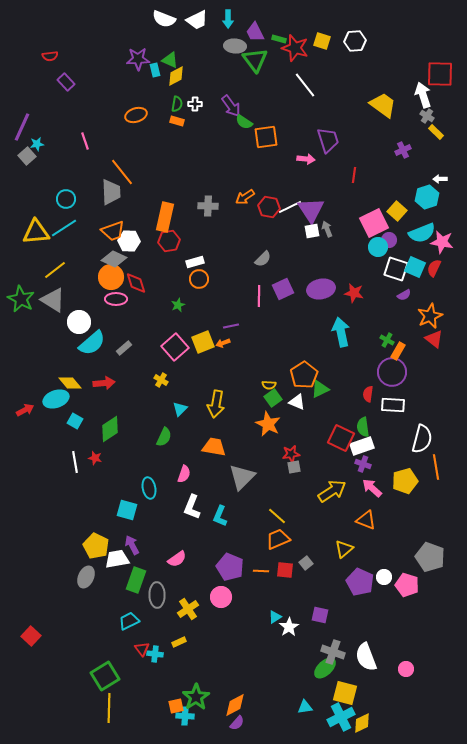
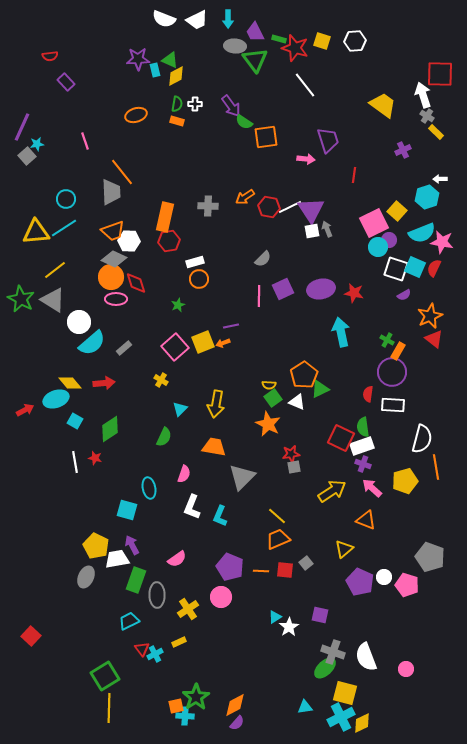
cyan cross at (155, 654): rotated 35 degrees counterclockwise
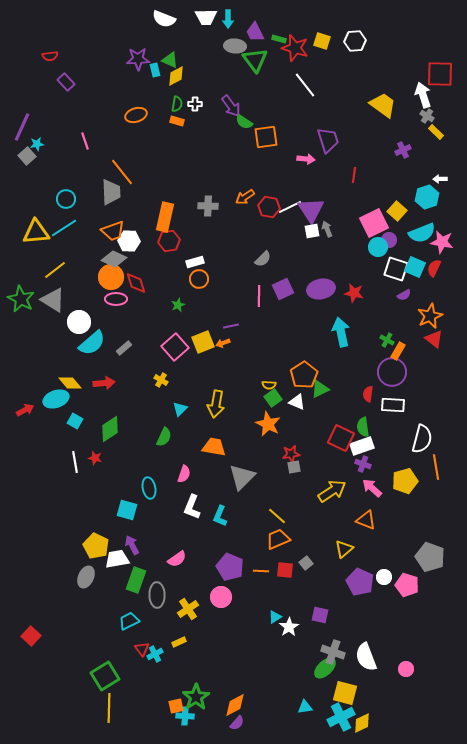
white trapezoid at (197, 20): moved 9 px right, 3 px up; rotated 25 degrees clockwise
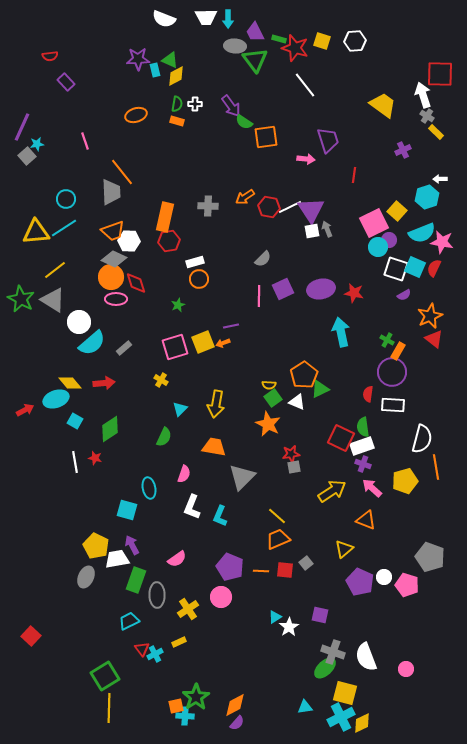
pink square at (175, 347): rotated 24 degrees clockwise
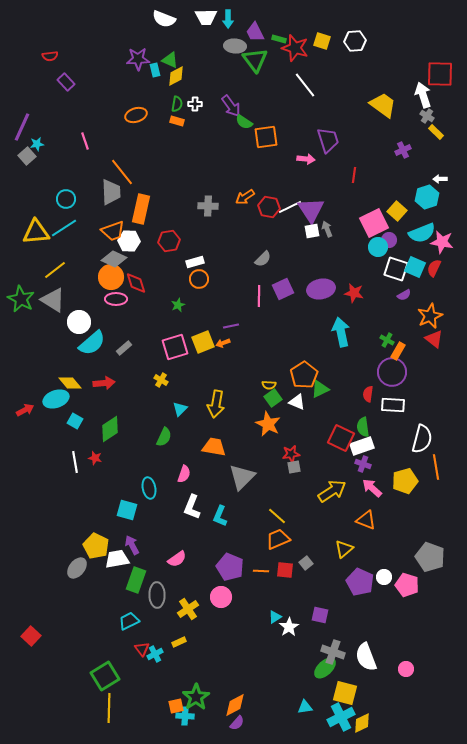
orange rectangle at (165, 217): moved 24 px left, 8 px up
gray ellipse at (86, 577): moved 9 px left, 9 px up; rotated 15 degrees clockwise
